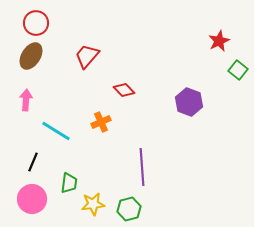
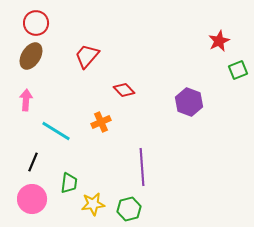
green square: rotated 30 degrees clockwise
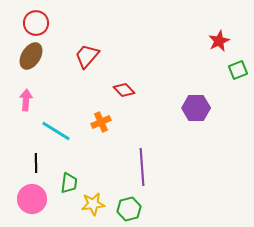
purple hexagon: moved 7 px right, 6 px down; rotated 20 degrees counterclockwise
black line: moved 3 px right, 1 px down; rotated 24 degrees counterclockwise
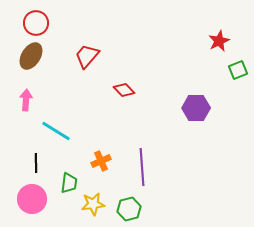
orange cross: moved 39 px down
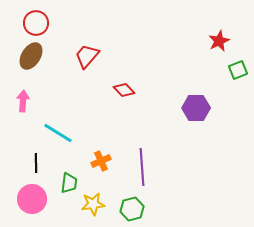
pink arrow: moved 3 px left, 1 px down
cyan line: moved 2 px right, 2 px down
green hexagon: moved 3 px right
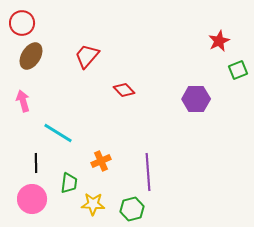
red circle: moved 14 px left
pink arrow: rotated 20 degrees counterclockwise
purple hexagon: moved 9 px up
purple line: moved 6 px right, 5 px down
yellow star: rotated 10 degrees clockwise
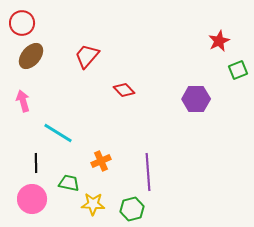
brown ellipse: rotated 8 degrees clockwise
green trapezoid: rotated 85 degrees counterclockwise
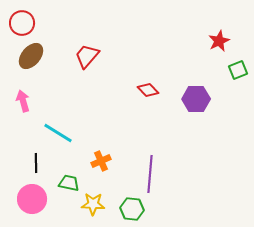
red diamond: moved 24 px right
purple line: moved 2 px right, 2 px down; rotated 9 degrees clockwise
green hexagon: rotated 20 degrees clockwise
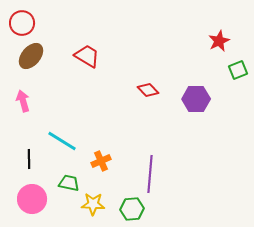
red trapezoid: rotated 80 degrees clockwise
cyan line: moved 4 px right, 8 px down
black line: moved 7 px left, 4 px up
green hexagon: rotated 10 degrees counterclockwise
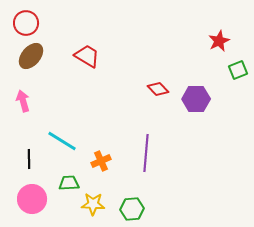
red circle: moved 4 px right
red diamond: moved 10 px right, 1 px up
purple line: moved 4 px left, 21 px up
green trapezoid: rotated 15 degrees counterclockwise
